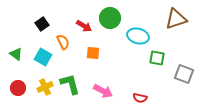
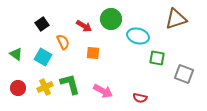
green circle: moved 1 px right, 1 px down
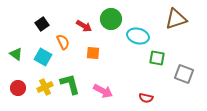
red semicircle: moved 6 px right
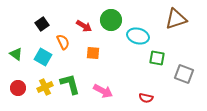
green circle: moved 1 px down
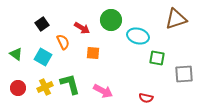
red arrow: moved 2 px left, 2 px down
gray square: rotated 24 degrees counterclockwise
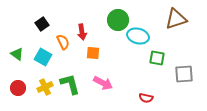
green circle: moved 7 px right
red arrow: moved 4 px down; rotated 49 degrees clockwise
green triangle: moved 1 px right
pink arrow: moved 8 px up
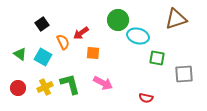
red arrow: moved 1 px left, 1 px down; rotated 63 degrees clockwise
green triangle: moved 3 px right
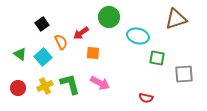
green circle: moved 9 px left, 3 px up
orange semicircle: moved 2 px left
cyan square: rotated 18 degrees clockwise
pink arrow: moved 3 px left
yellow cross: moved 1 px up
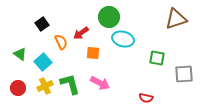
cyan ellipse: moved 15 px left, 3 px down
cyan square: moved 5 px down
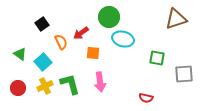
pink arrow: moved 1 px up; rotated 54 degrees clockwise
